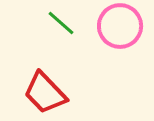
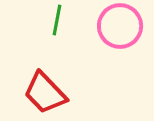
green line: moved 4 px left, 3 px up; rotated 60 degrees clockwise
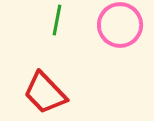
pink circle: moved 1 px up
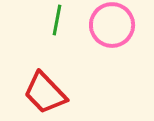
pink circle: moved 8 px left
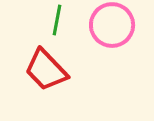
red trapezoid: moved 1 px right, 23 px up
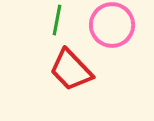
red trapezoid: moved 25 px right
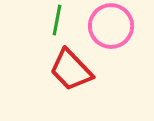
pink circle: moved 1 px left, 1 px down
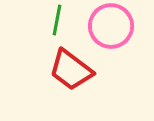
red trapezoid: rotated 9 degrees counterclockwise
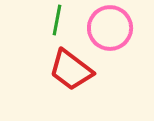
pink circle: moved 1 px left, 2 px down
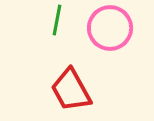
red trapezoid: moved 20 px down; rotated 24 degrees clockwise
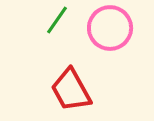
green line: rotated 24 degrees clockwise
